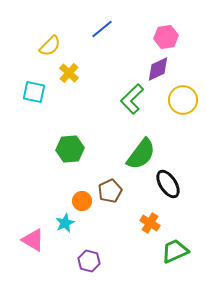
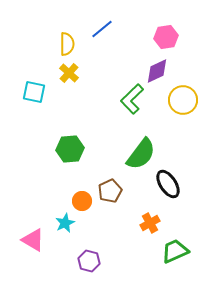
yellow semicircle: moved 17 px right, 2 px up; rotated 45 degrees counterclockwise
purple diamond: moved 1 px left, 2 px down
orange cross: rotated 30 degrees clockwise
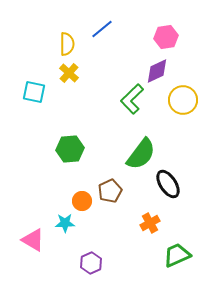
cyan star: rotated 24 degrees clockwise
green trapezoid: moved 2 px right, 4 px down
purple hexagon: moved 2 px right, 2 px down; rotated 20 degrees clockwise
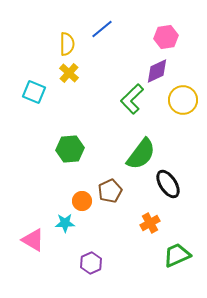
cyan square: rotated 10 degrees clockwise
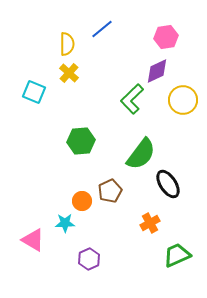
green hexagon: moved 11 px right, 8 px up
purple hexagon: moved 2 px left, 4 px up
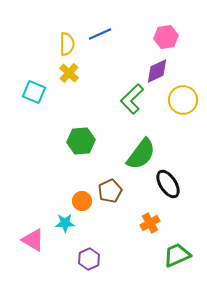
blue line: moved 2 px left, 5 px down; rotated 15 degrees clockwise
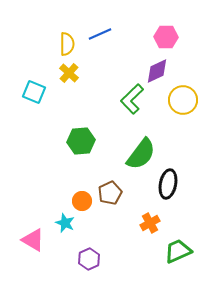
pink hexagon: rotated 10 degrees clockwise
black ellipse: rotated 44 degrees clockwise
brown pentagon: moved 2 px down
cyan star: rotated 24 degrees clockwise
green trapezoid: moved 1 px right, 4 px up
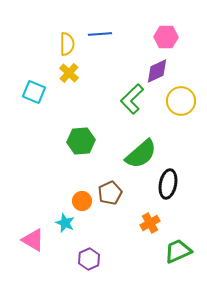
blue line: rotated 20 degrees clockwise
yellow circle: moved 2 px left, 1 px down
green semicircle: rotated 12 degrees clockwise
